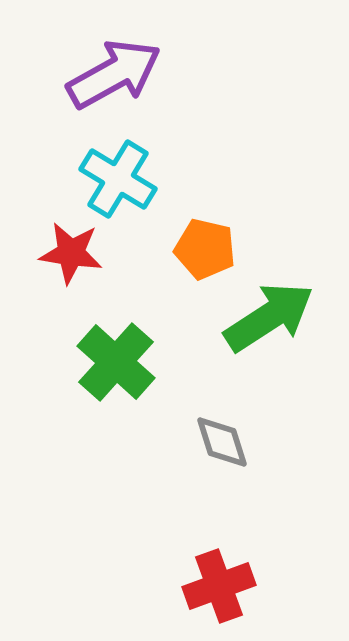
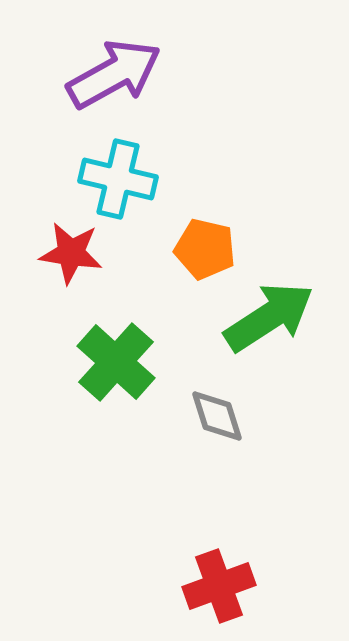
cyan cross: rotated 18 degrees counterclockwise
gray diamond: moved 5 px left, 26 px up
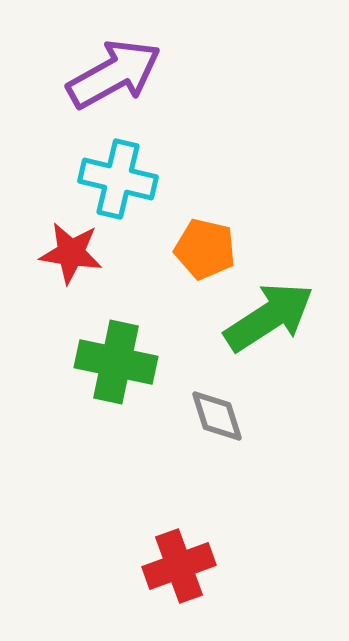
green cross: rotated 30 degrees counterclockwise
red cross: moved 40 px left, 20 px up
